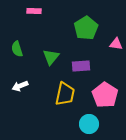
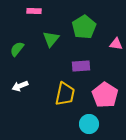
green pentagon: moved 2 px left, 1 px up
green semicircle: rotated 56 degrees clockwise
green triangle: moved 18 px up
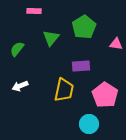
green triangle: moved 1 px up
yellow trapezoid: moved 1 px left, 4 px up
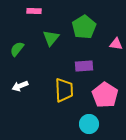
purple rectangle: moved 3 px right
yellow trapezoid: rotated 15 degrees counterclockwise
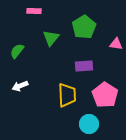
green semicircle: moved 2 px down
yellow trapezoid: moved 3 px right, 5 px down
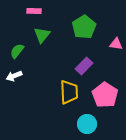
green triangle: moved 9 px left, 3 px up
purple rectangle: rotated 42 degrees counterclockwise
white arrow: moved 6 px left, 10 px up
yellow trapezoid: moved 2 px right, 3 px up
cyan circle: moved 2 px left
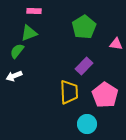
green triangle: moved 13 px left, 2 px up; rotated 30 degrees clockwise
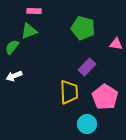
green pentagon: moved 1 px left, 1 px down; rotated 25 degrees counterclockwise
green triangle: moved 2 px up
green semicircle: moved 5 px left, 4 px up
purple rectangle: moved 3 px right, 1 px down
pink pentagon: moved 2 px down
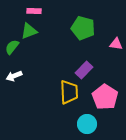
purple rectangle: moved 3 px left, 3 px down
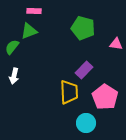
white arrow: rotated 56 degrees counterclockwise
cyan circle: moved 1 px left, 1 px up
